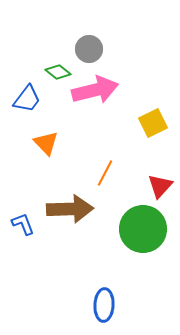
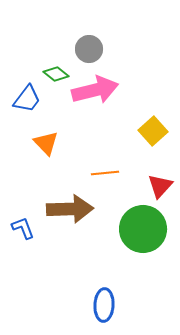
green diamond: moved 2 px left, 2 px down
yellow square: moved 8 px down; rotated 16 degrees counterclockwise
orange line: rotated 56 degrees clockwise
blue L-shape: moved 4 px down
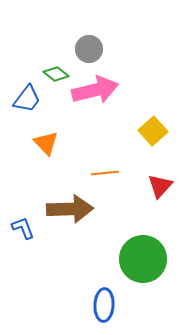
green circle: moved 30 px down
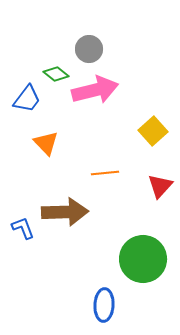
brown arrow: moved 5 px left, 3 px down
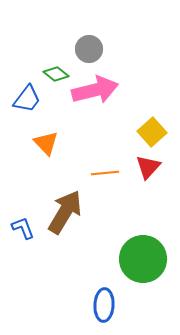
yellow square: moved 1 px left, 1 px down
red triangle: moved 12 px left, 19 px up
brown arrow: rotated 57 degrees counterclockwise
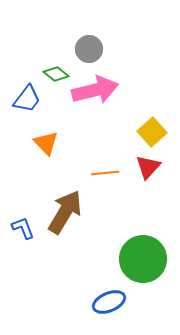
blue ellipse: moved 5 px right, 3 px up; rotated 64 degrees clockwise
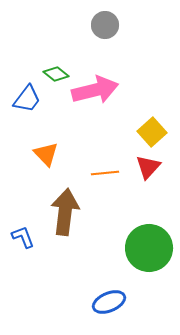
gray circle: moved 16 px right, 24 px up
orange triangle: moved 11 px down
brown arrow: rotated 24 degrees counterclockwise
blue L-shape: moved 9 px down
green circle: moved 6 px right, 11 px up
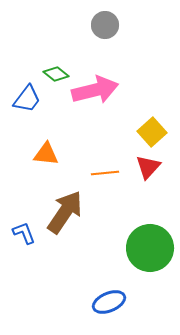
orange triangle: rotated 40 degrees counterclockwise
brown arrow: rotated 27 degrees clockwise
blue L-shape: moved 1 px right, 4 px up
green circle: moved 1 px right
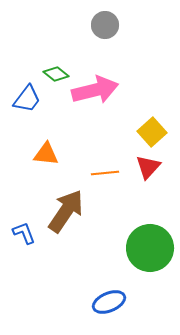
brown arrow: moved 1 px right, 1 px up
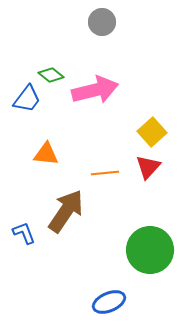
gray circle: moved 3 px left, 3 px up
green diamond: moved 5 px left, 1 px down
green circle: moved 2 px down
